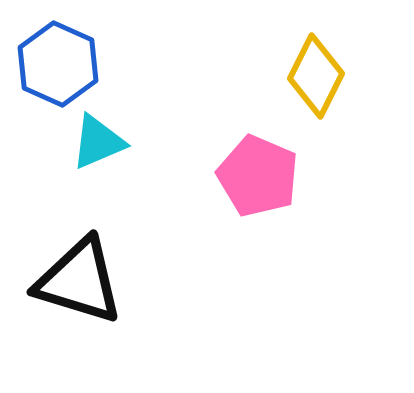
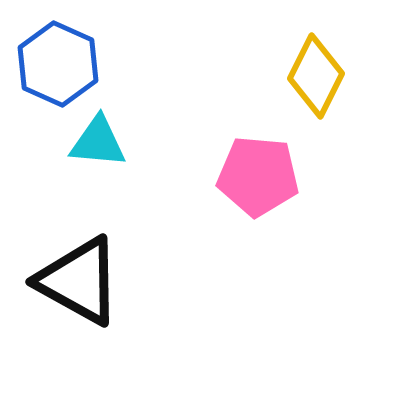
cyan triangle: rotated 28 degrees clockwise
pink pentagon: rotated 18 degrees counterclockwise
black triangle: rotated 12 degrees clockwise
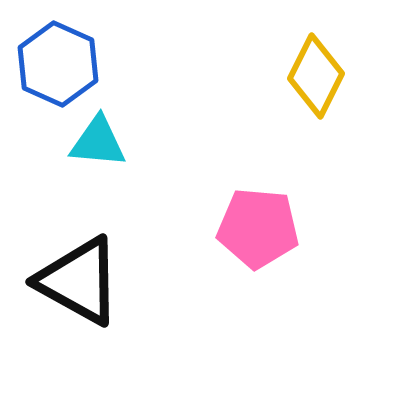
pink pentagon: moved 52 px down
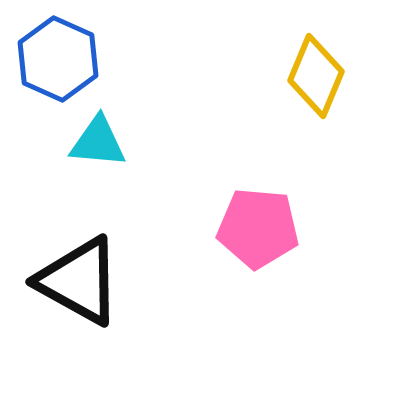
blue hexagon: moved 5 px up
yellow diamond: rotated 4 degrees counterclockwise
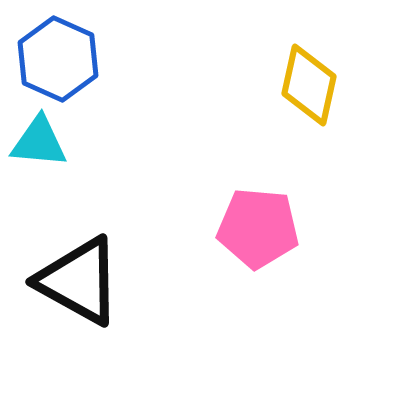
yellow diamond: moved 7 px left, 9 px down; rotated 10 degrees counterclockwise
cyan triangle: moved 59 px left
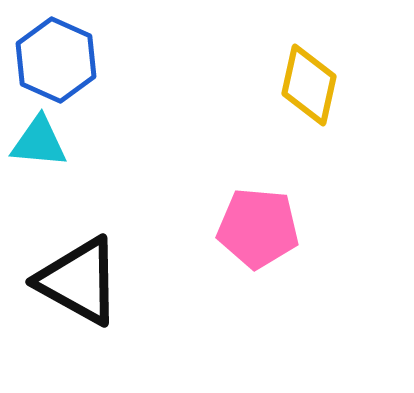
blue hexagon: moved 2 px left, 1 px down
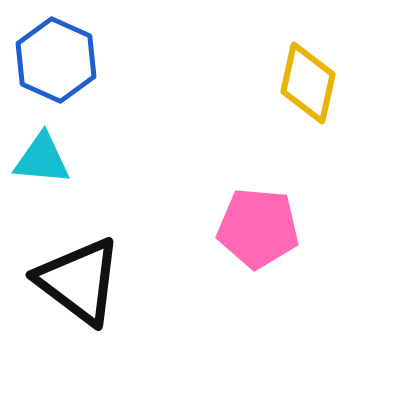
yellow diamond: moved 1 px left, 2 px up
cyan triangle: moved 3 px right, 17 px down
black triangle: rotated 8 degrees clockwise
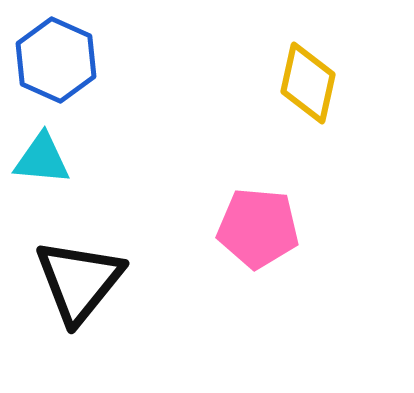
black triangle: rotated 32 degrees clockwise
